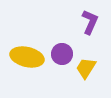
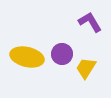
purple L-shape: rotated 55 degrees counterclockwise
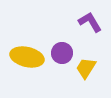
purple circle: moved 1 px up
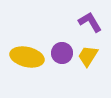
yellow trapezoid: moved 2 px right, 12 px up
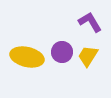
purple circle: moved 1 px up
